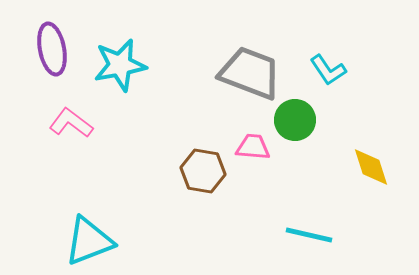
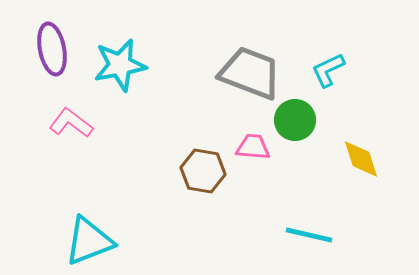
cyan L-shape: rotated 99 degrees clockwise
yellow diamond: moved 10 px left, 8 px up
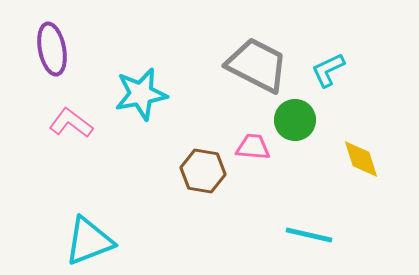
cyan star: moved 21 px right, 29 px down
gray trapezoid: moved 7 px right, 8 px up; rotated 6 degrees clockwise
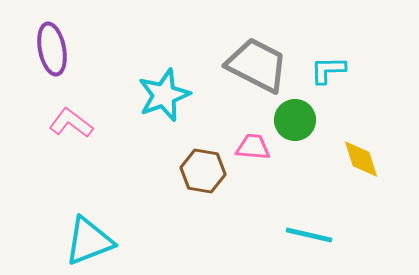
cyan L-shape: rotated 24 degrees clockwise
cyan star: moved 23 px right, 1 px down; rotated 10 degrees counterclockwise
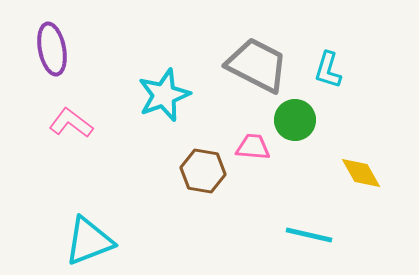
cyan L-shape: rotated 72 degrees counterclockwise
yellow diamond: moved 14 px down; rotated 12 degrees counterclockwise
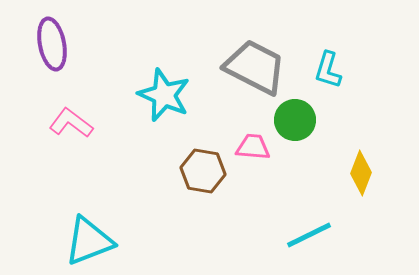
purple ellipse: moved 5 px up
gray trapezoid: moved 2 px left, 2 px down
cyan star: rotated 28 degrees counterclockwise
yellow diamond: rotated 51 degrees clockwise
cyan line: rotated 39 degrees counterclockwise
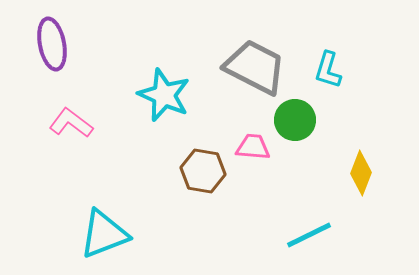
cyan triangle: moved 15 px right, 7 px up
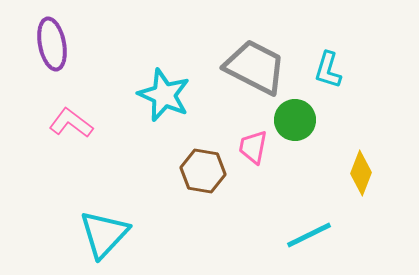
pink trapezoid: rotated 84 degrees counterclockwise
cyan triangle: rotated 26 degrees counterclockwise
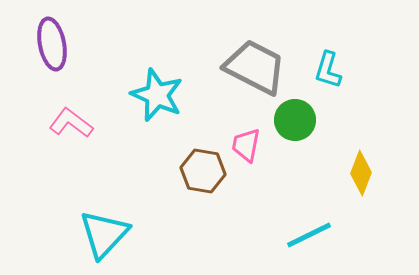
cyan star: moved 7 px left
pink trapezoid: moved 7 px left, 2 px up
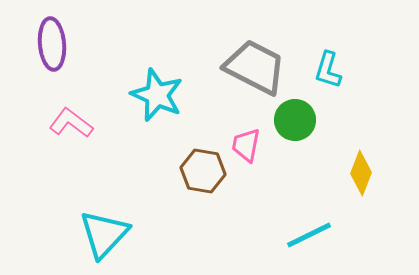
purple ellipse: rotated 6 degrees clockwise
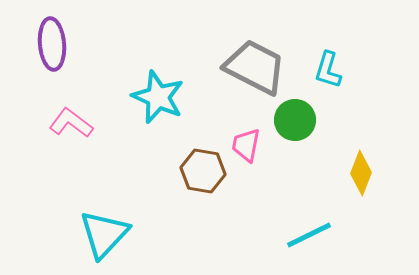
cyan star: moved 1 px right, 2 px down
